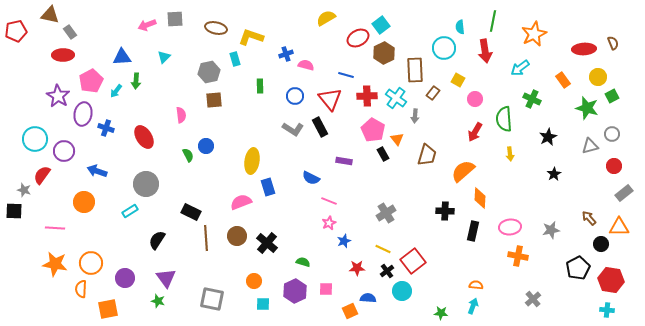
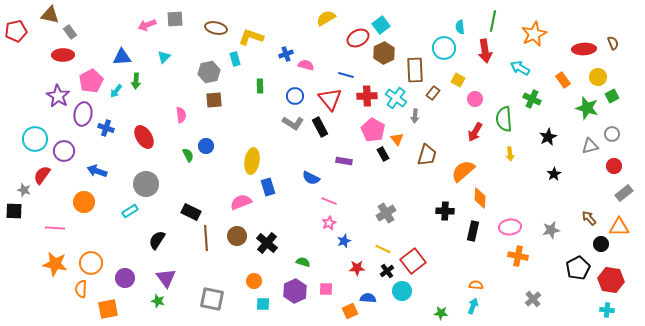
cyan arrow at (520, 68): rotated 66 degrees clockwise
gray L-shape at (293, 129): moved 6 px up
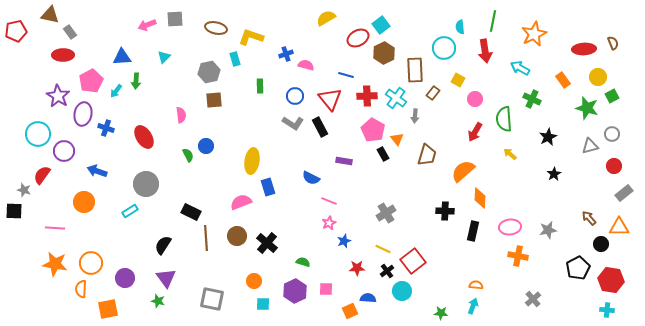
cyan circle at (35, 139): moved 3 px right, 5 px up
yellow arrow at (510, 154): rotated 136 degrees clockwise
gray star at (551, 230): moved 3 px left
black semicircle at (157, 240): moved 6 px right, 5 px down
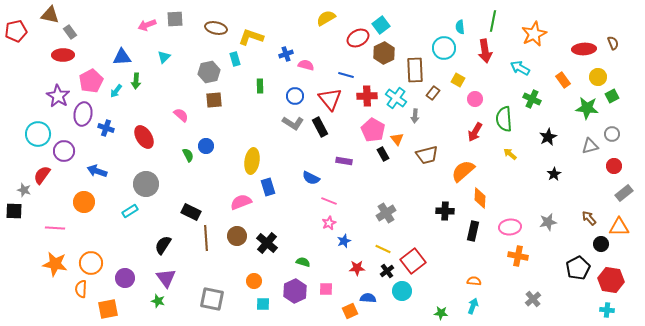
green star at (587, 108): rotated 10 degrees counterclockwise
pink semicircle at (181, 115): rotated 42 degrees counterclockwise
brown trapezoid at (427, 155): rotated 60 degrees clockwise
gray star at (548, 230): moved 8 px up
orange semicircle at (476, 285): moved 2 px left, 4 px up
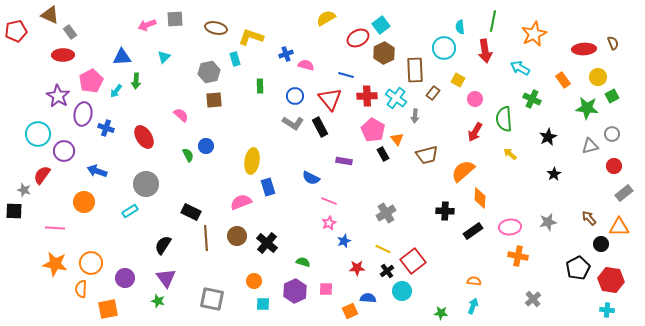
brown triangle at (50, 15): rotated 12 degrees clockwise
black rectangle at (473, 231): rotated 42 degrees clockwise
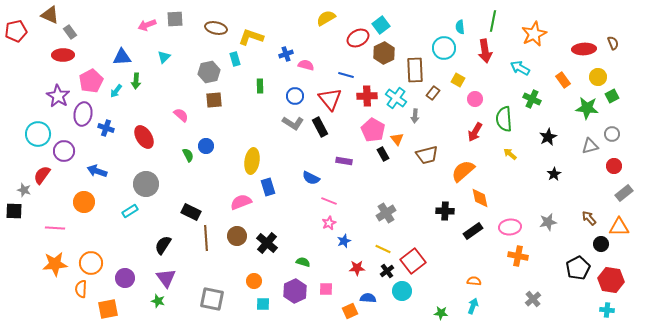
orange diamond at (480, 198): rotated 15 degrees counterclockwise
orange star at (55, 264): rotated 15 degrees counterclockwise
